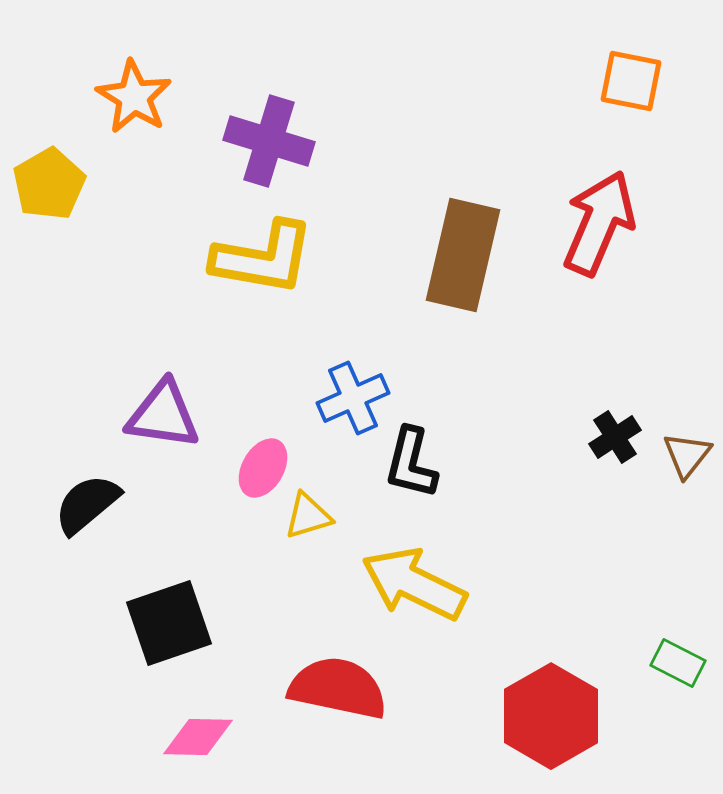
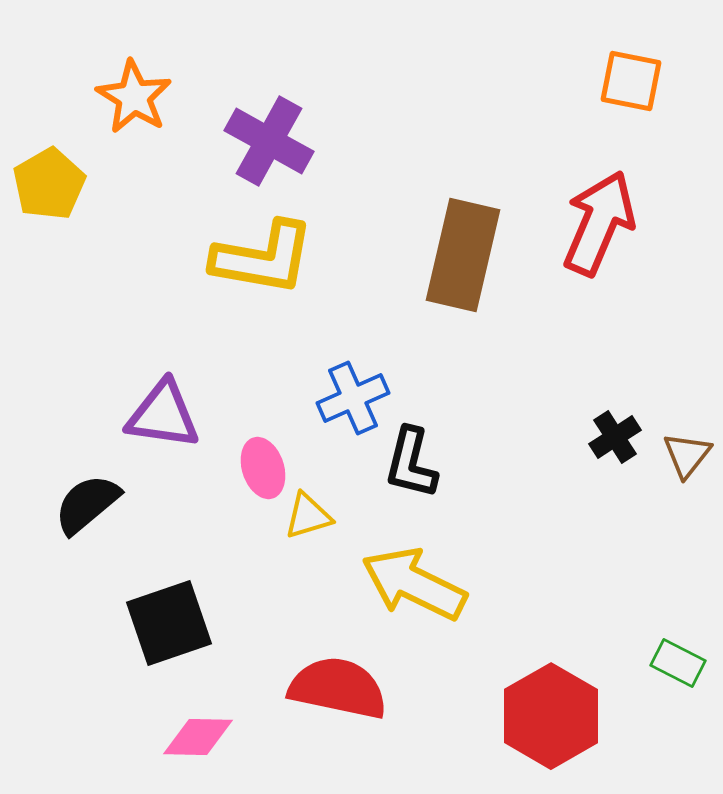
purple cross: rotated 12 degrees clockwise
pink ellipse: rotated 48 degrees counterclockwise
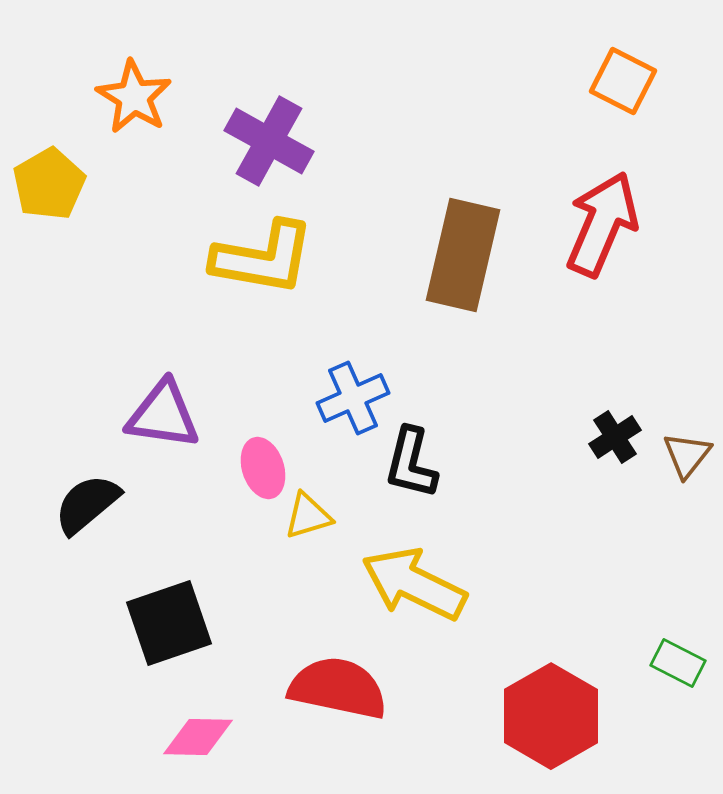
orange square: moved 8 px left; rotated 16 degrees clockwise
red arrow: moved 3 px right, 1 px down
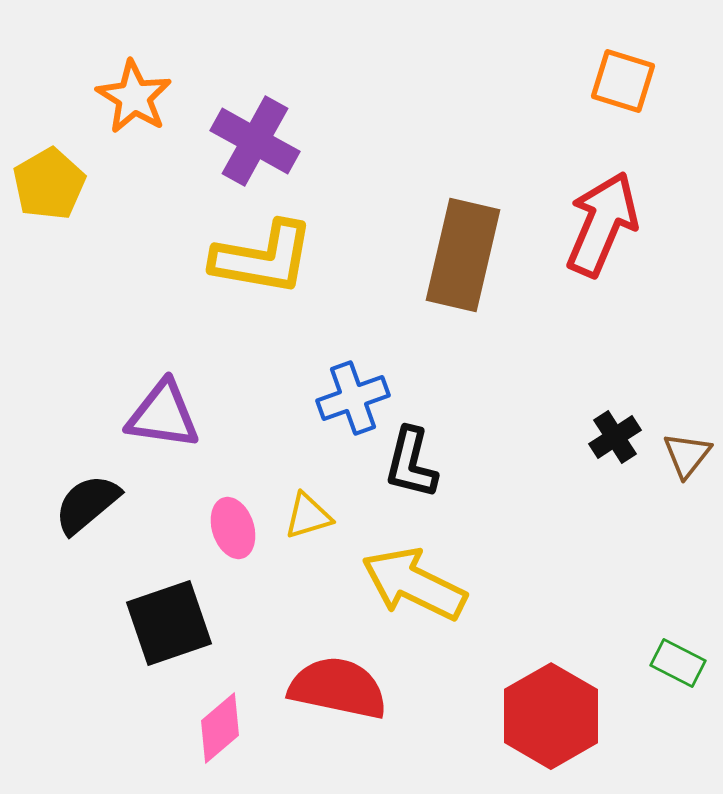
orange square: rotated 10 degrees counterclockwise
purple cross: moved 14 px left
blue cross: rotated 4 degrees clockwise
pink ellipse: moved 30 px left, 60 px down
pink diamond: moved 22 px right, 9 px up; rotated 42 degrees counterclockwise
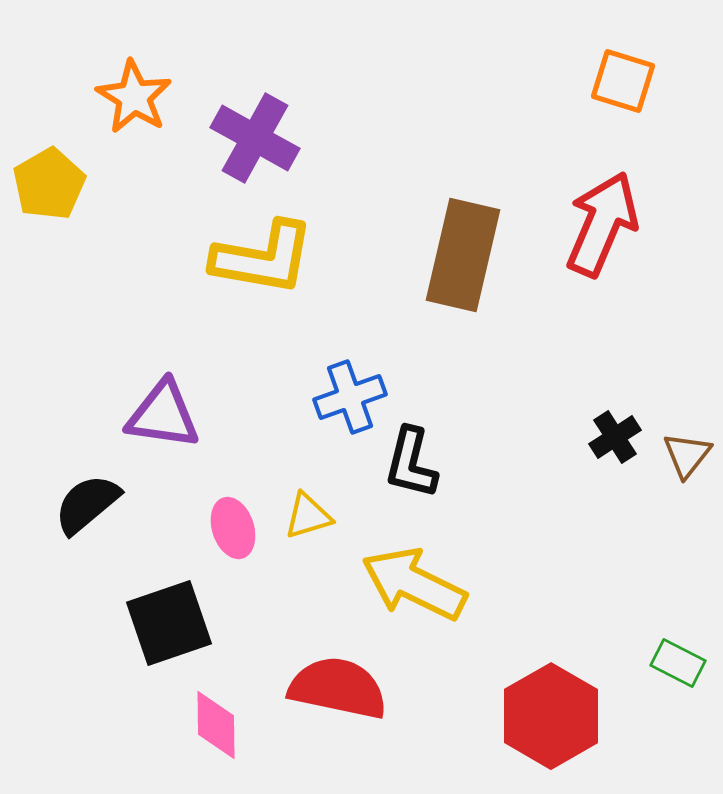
purple cross: moved 3 px up
blue cross: moved 3 px left, 1 px up
pink diamond: moved 4 px left, 3 px up; rotated 50 degrees counterclockwise
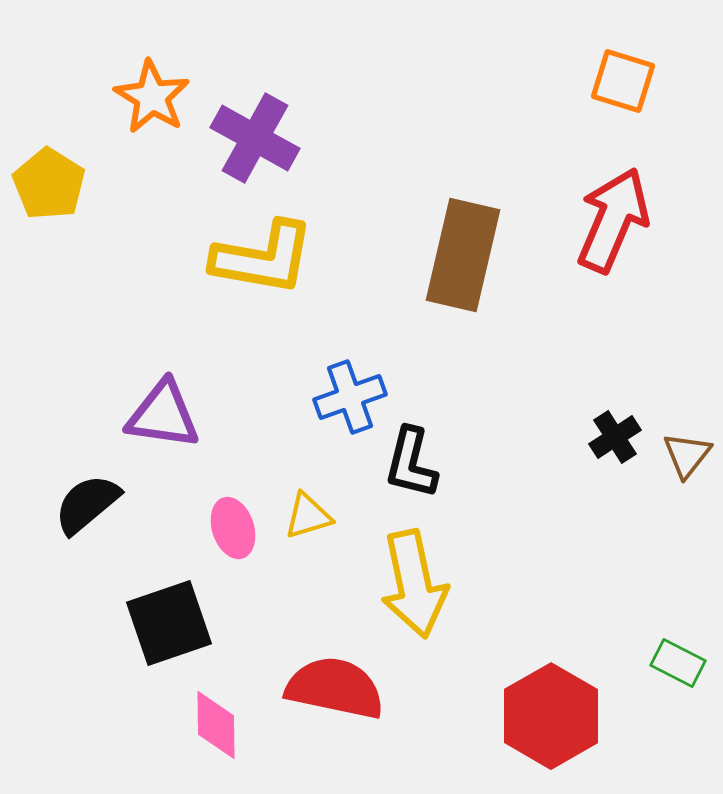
orange star: moved 18 px right
yellow pentagon: rotated 10 degrees counterclockwise
red arrow: moved 11 px right, 4 px up
yellow arrow: rotated 128 degrees counterclockwise
red semicircle: moved 3 px left
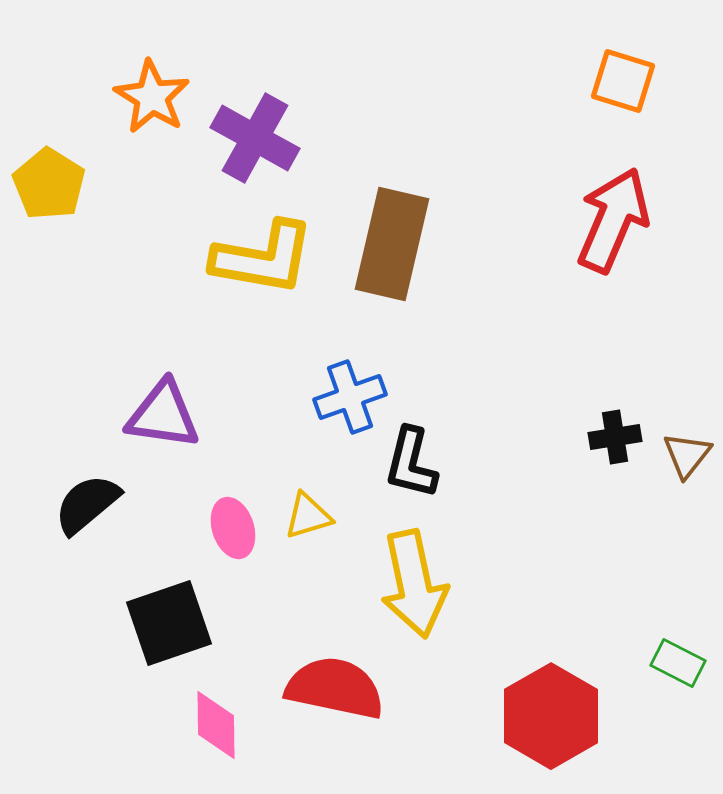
brown rectangle: moved 71 px left, 11 px up
black cross: rotated 24 degrees clockwise
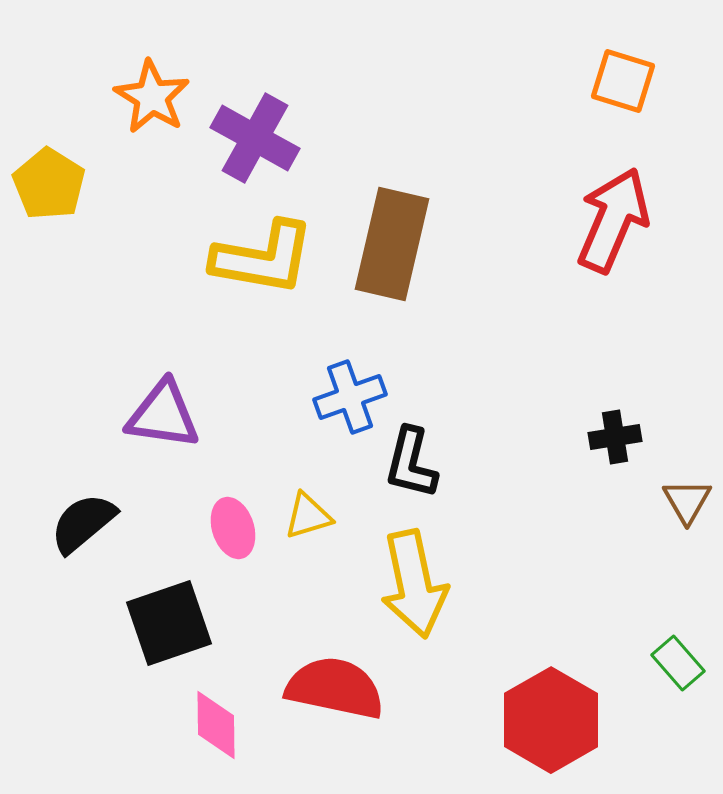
brown triangle: moved 46 px down; rotated 8 degrees counterclockwise
black semicircle: moved 4 px left, 19 px down
green rectangle: rotated 22 degrees clockwise
red hexagon: moved 4 px down
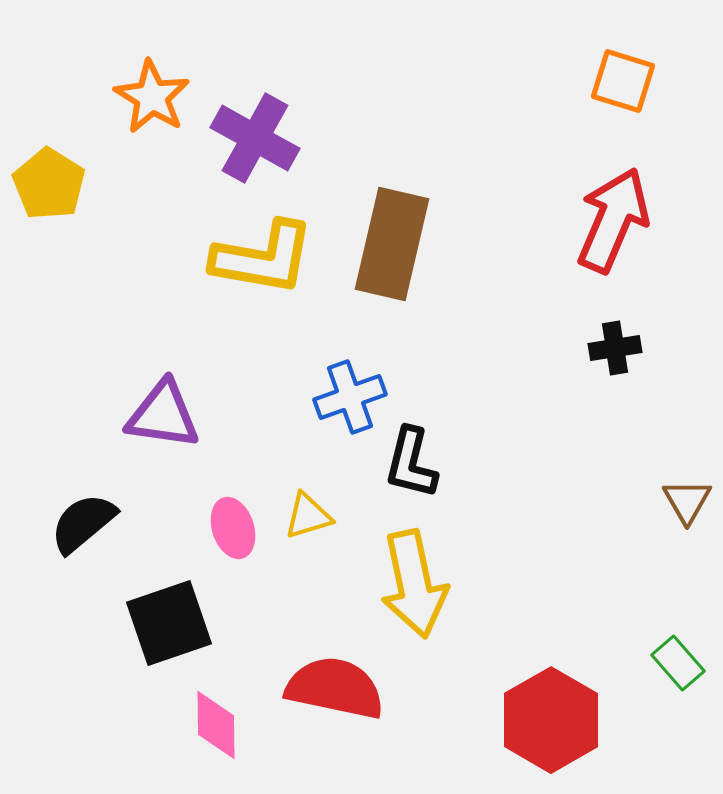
black cross: moved 89 px up
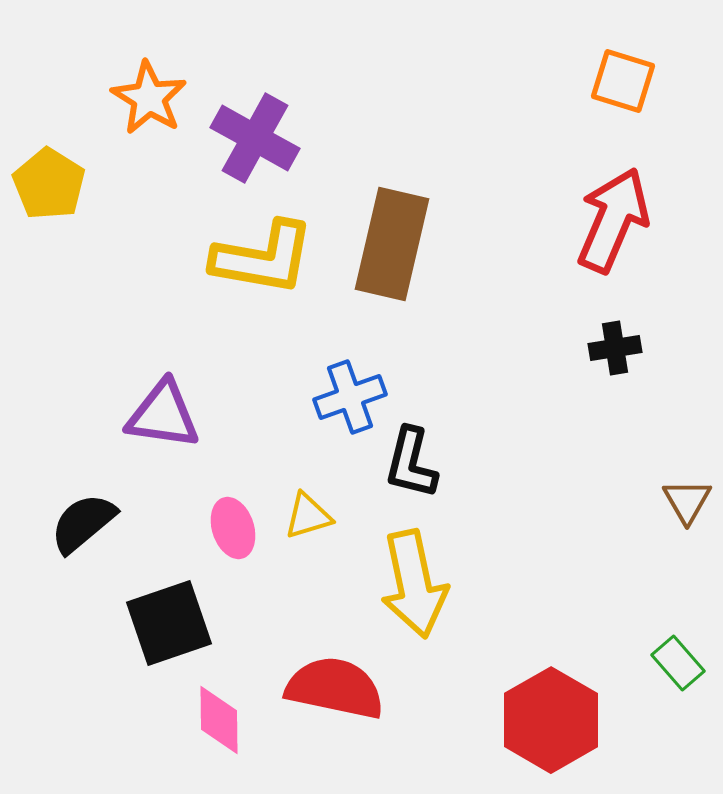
orange star: moved 3 px left, 1 px down
pink diamond: moved 3 px right, 5 px up
